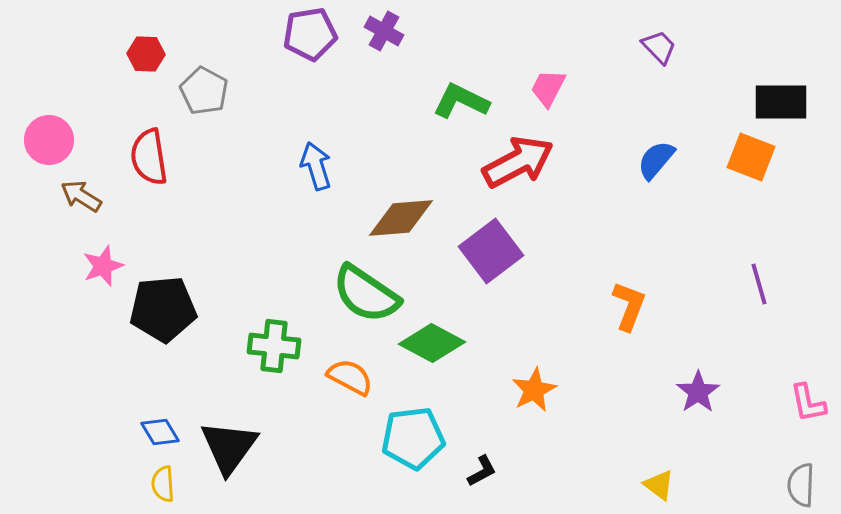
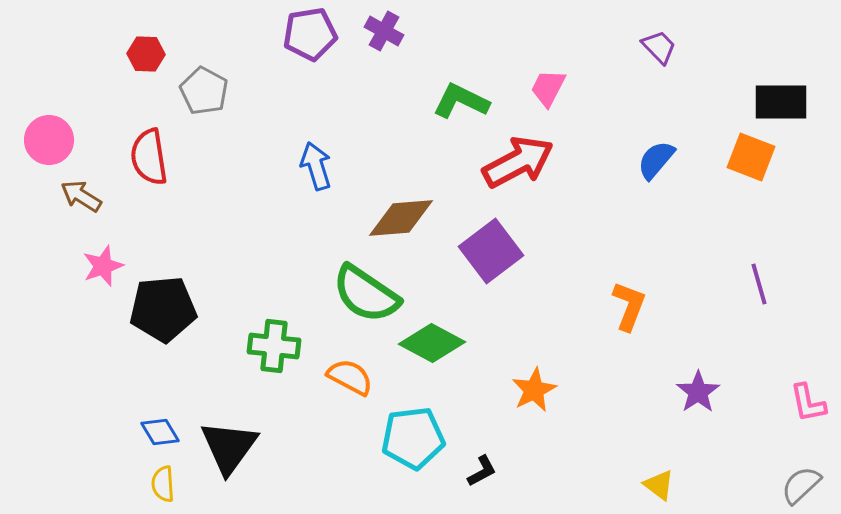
gray semicircle: rotated 45 degrees clockwise
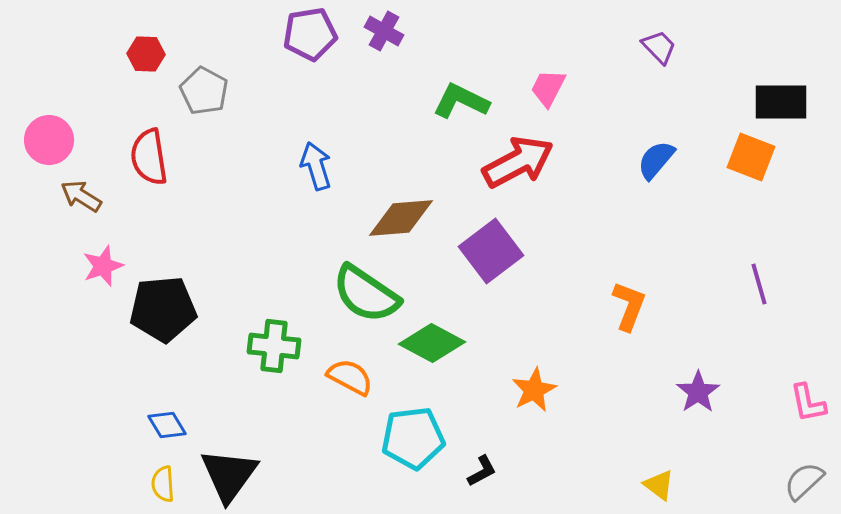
blue diamond: moved 7 px right, 7 px up
black triangle: moved 28 px down
gray semicircle: moved 3 px right, 4 px up
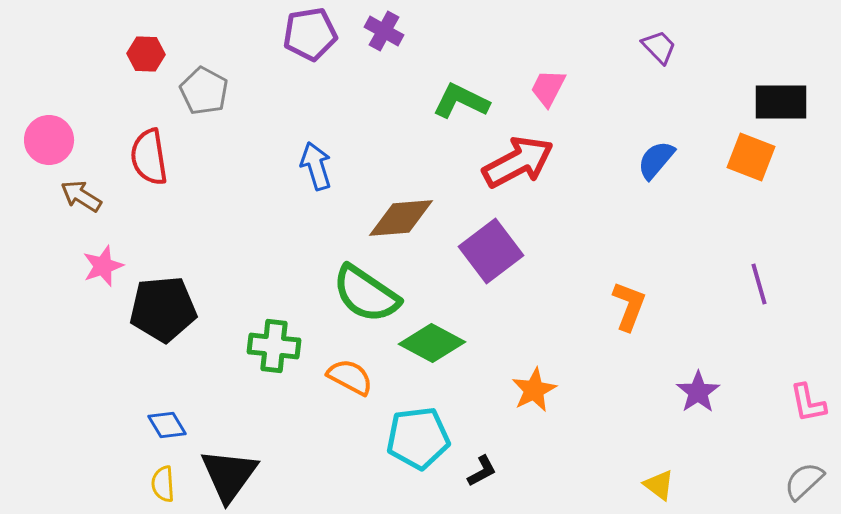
cyan pentagon: moved 5 px right
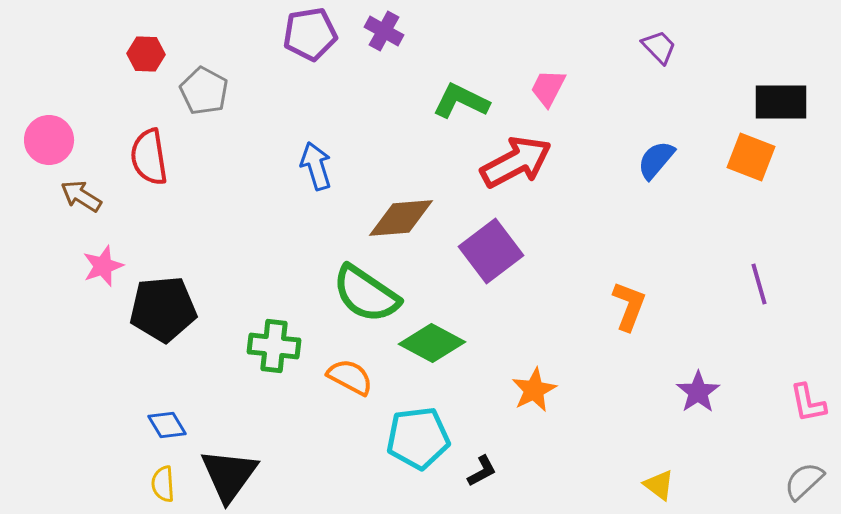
red arrow: moved 2 px left
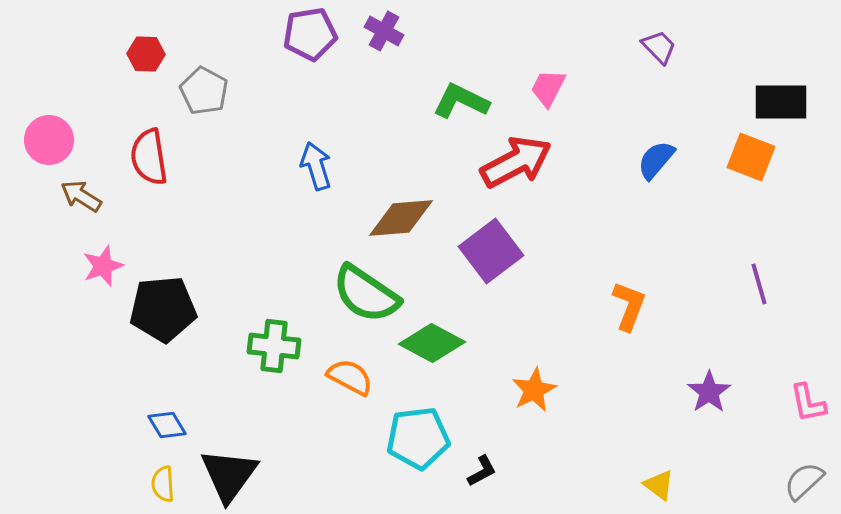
purple star: moved 11 px right
